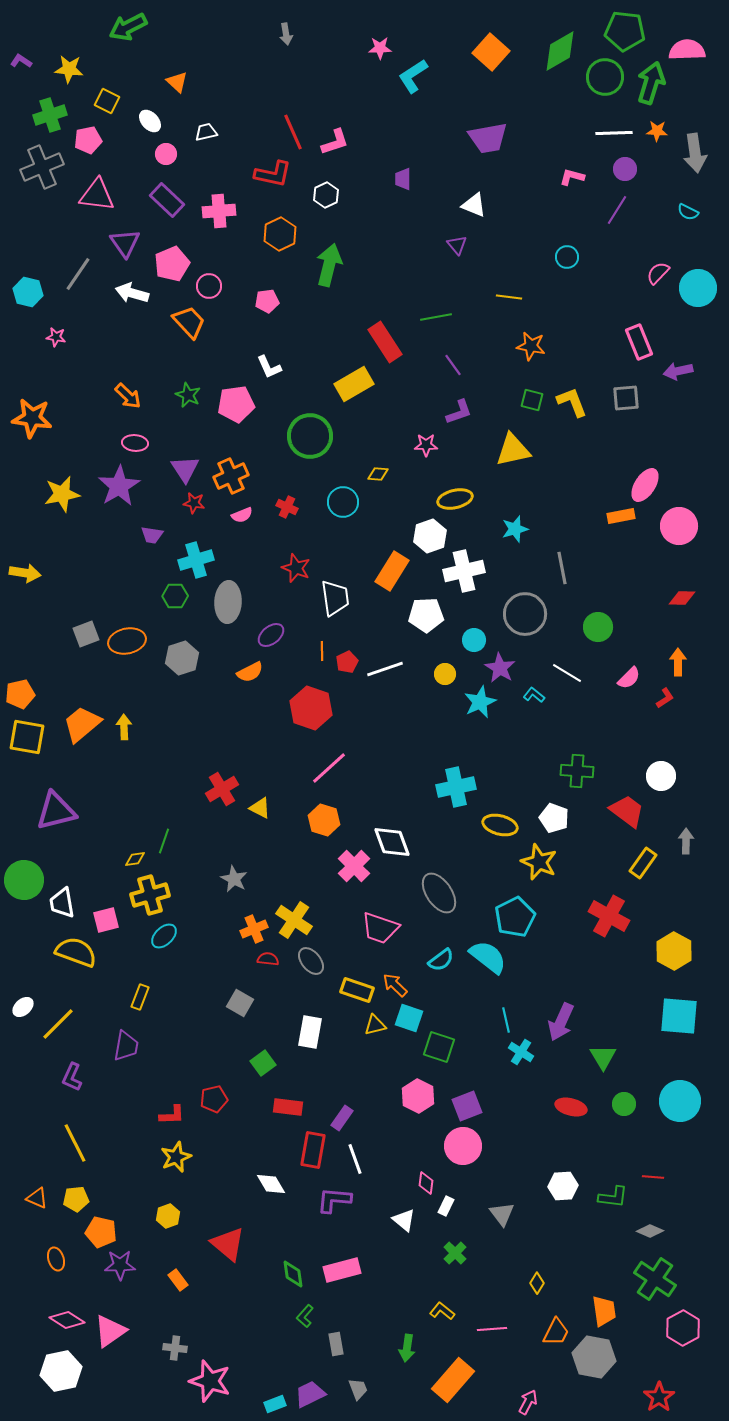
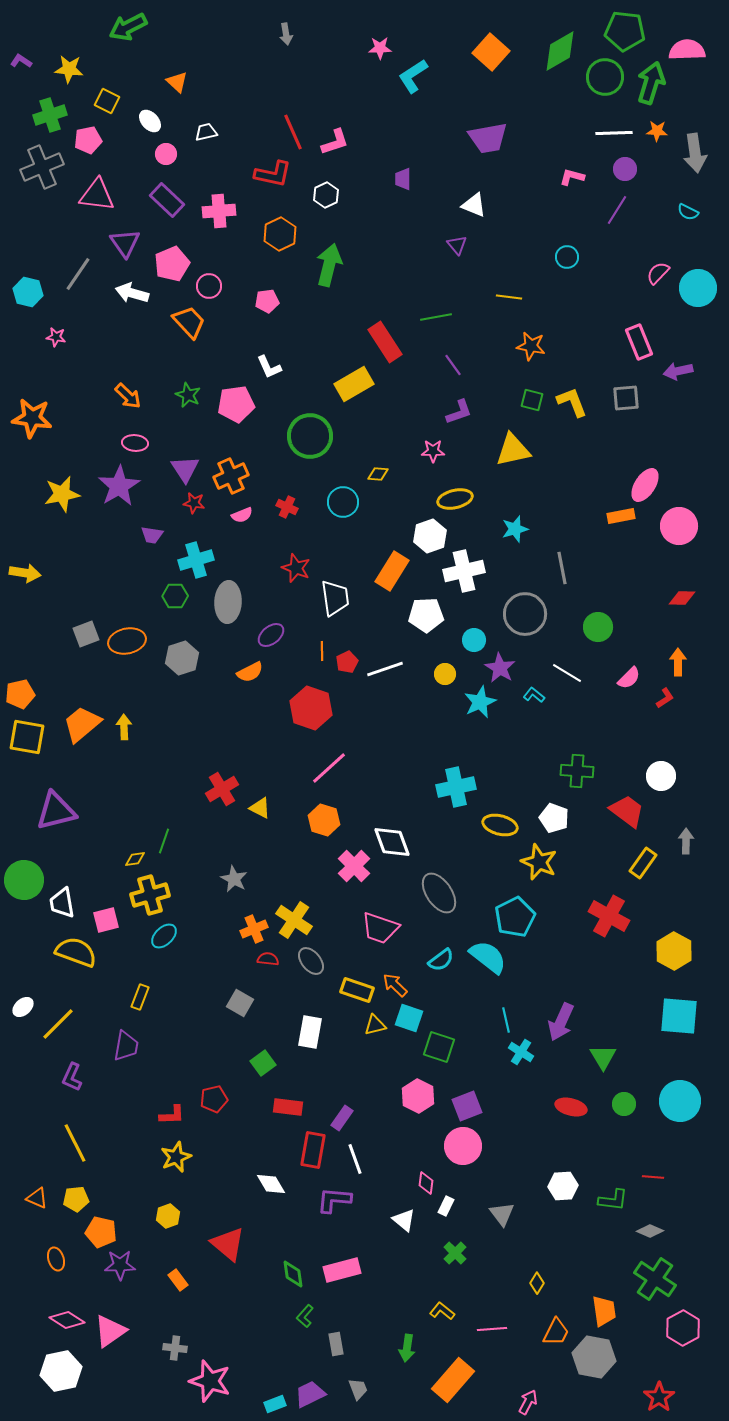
pink star at (426, 445): moved 7 px right, 6 px down
green L-shape at (613, 1197): moved 3 px down
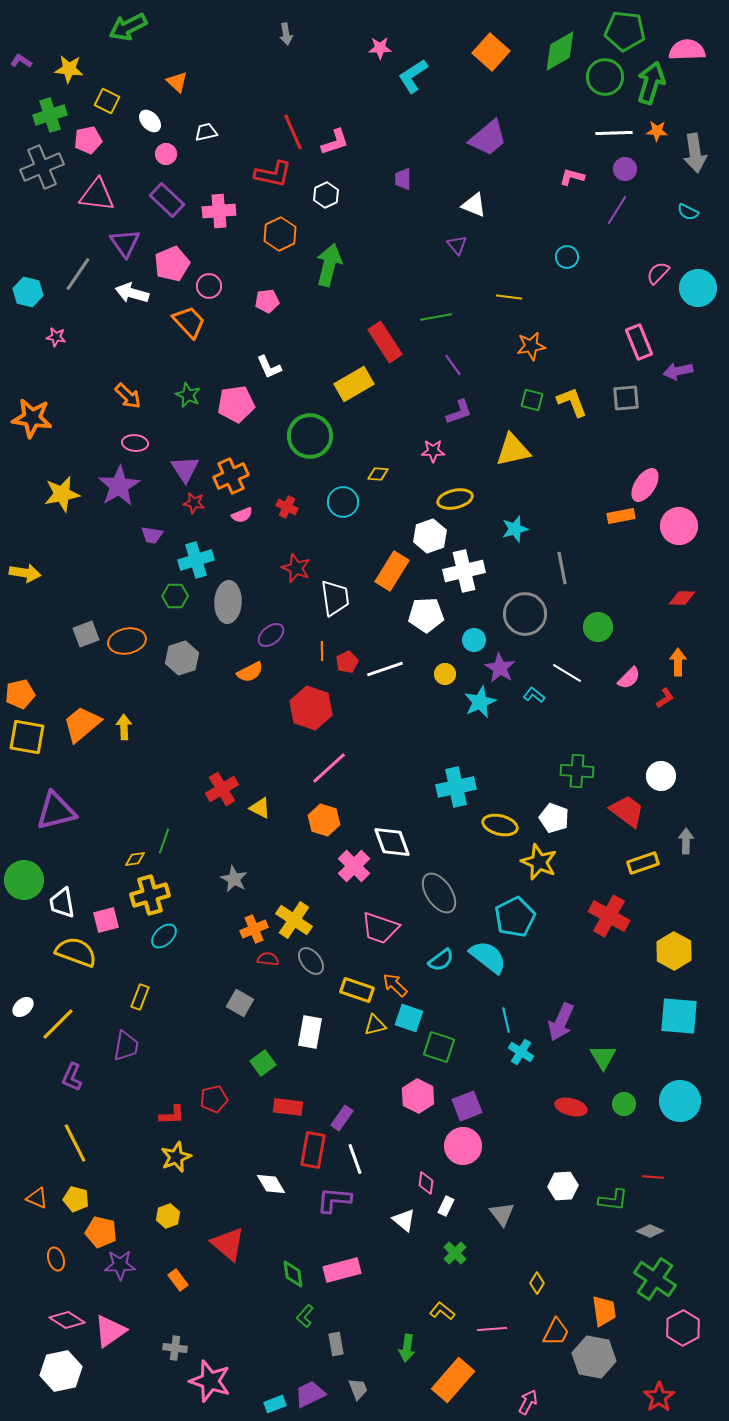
purple trapezoid at (488, 138): rotated 30 degrees counterclockwise
orange star at (531, 346): rotated 20 degrees counterclockwise
yellow rectangle at (643, 863): rotated 36 degrees clockwise
yellow pentagon at (76, 1199): rotated 20 degrees clockwise
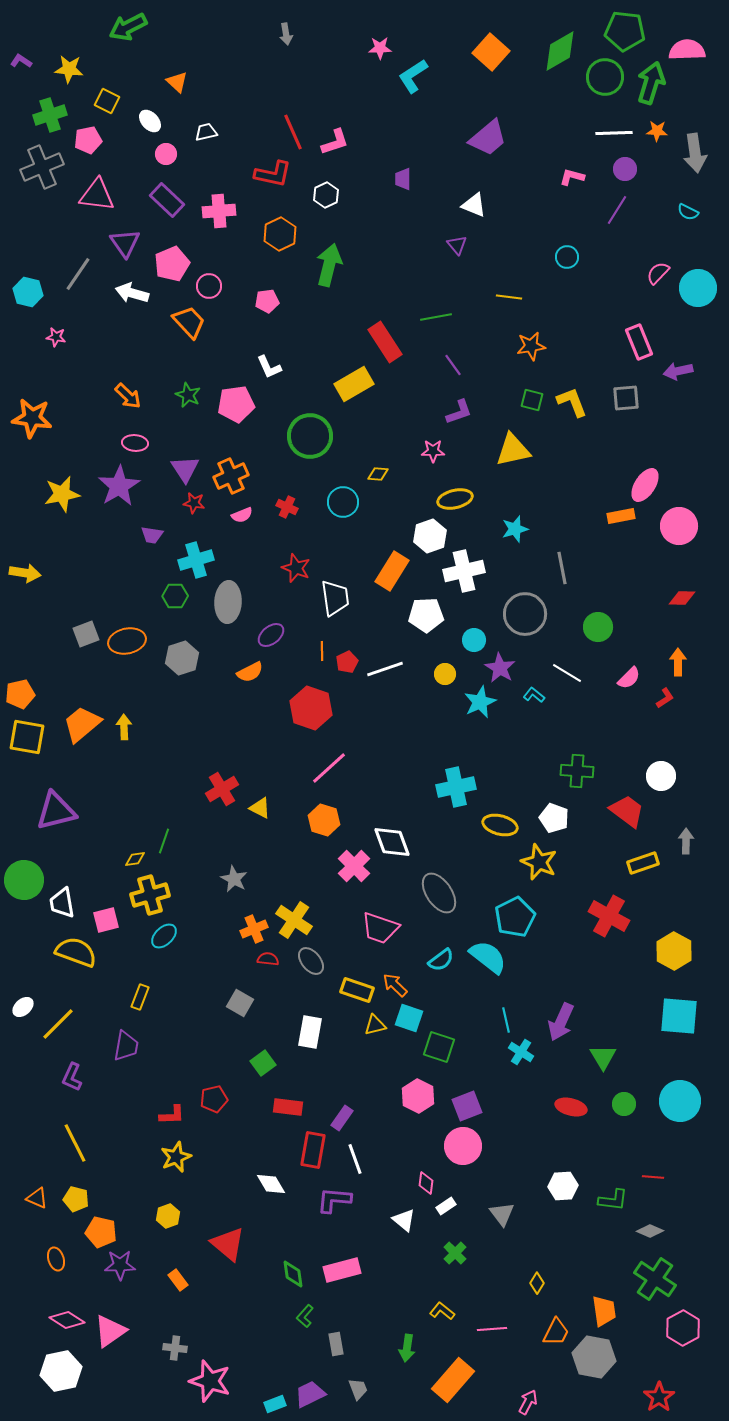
white rectangle at (446, 1206): rotated 30 degrees clockwise
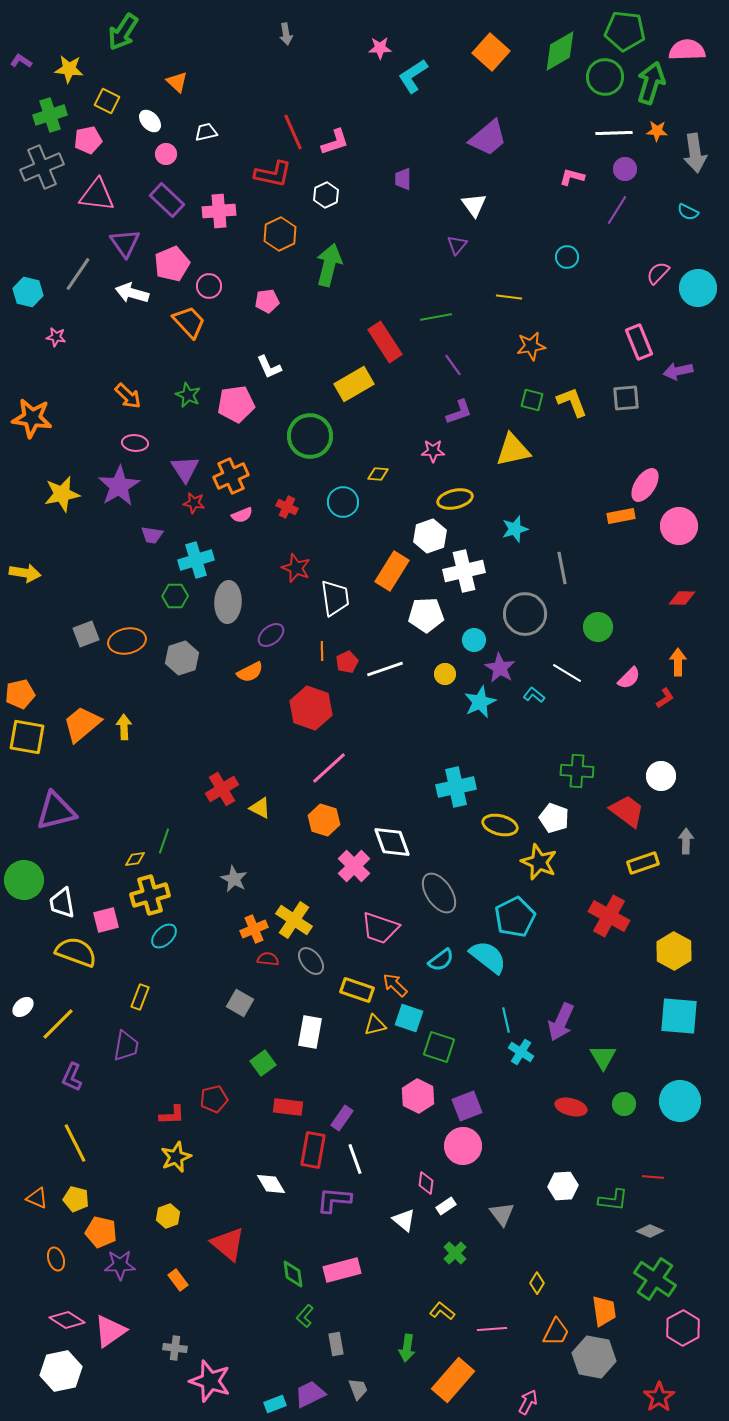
green arrow at (128, 27): moved 5 px left, 5 px down; rotated 30 degrees counterclockwise
white triangle at (474, 205): rotated 32 degrees clockwise
purple triangle at (457, 245): rotated 20 degrees clockwise
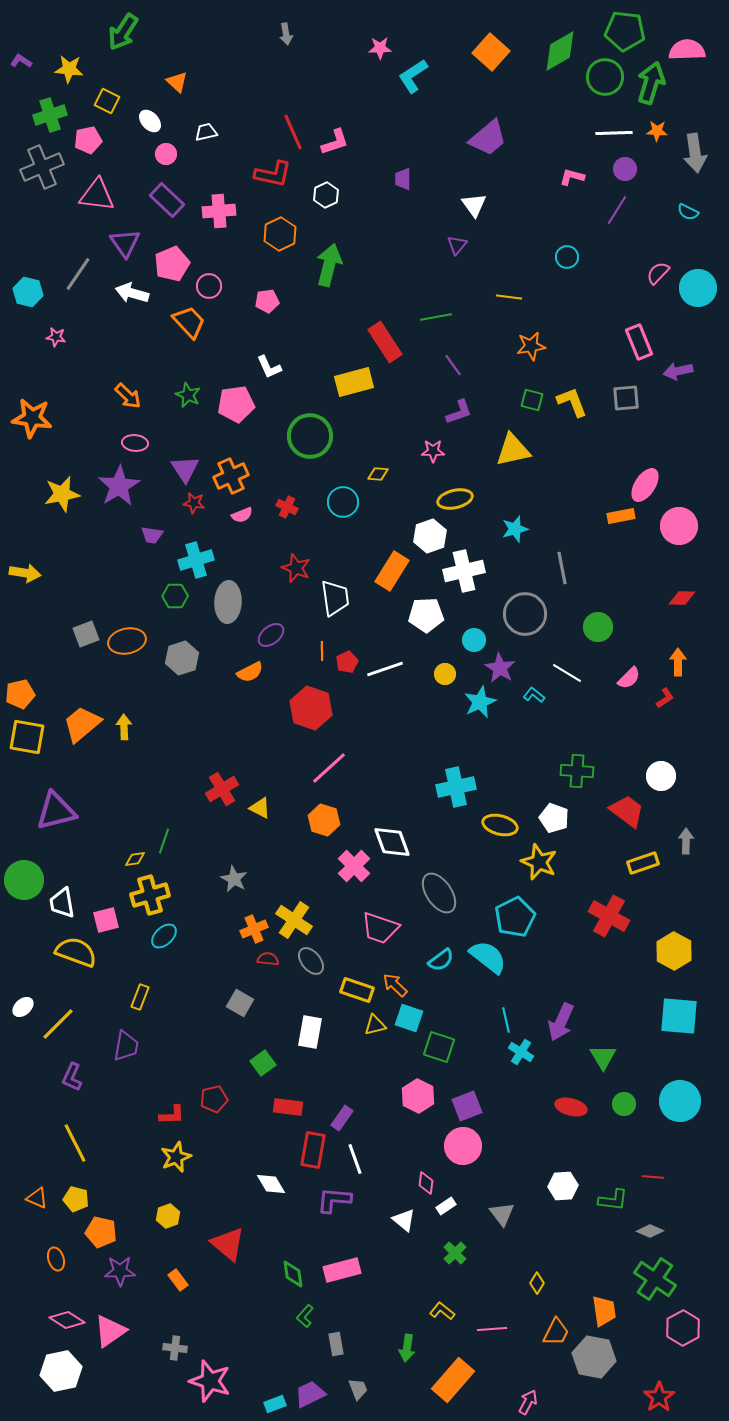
yellow rectangle at (354, 384): moved 2 px up; rotated 15 degrees clockwise
purple star at (120, 1265): moved 6 px down
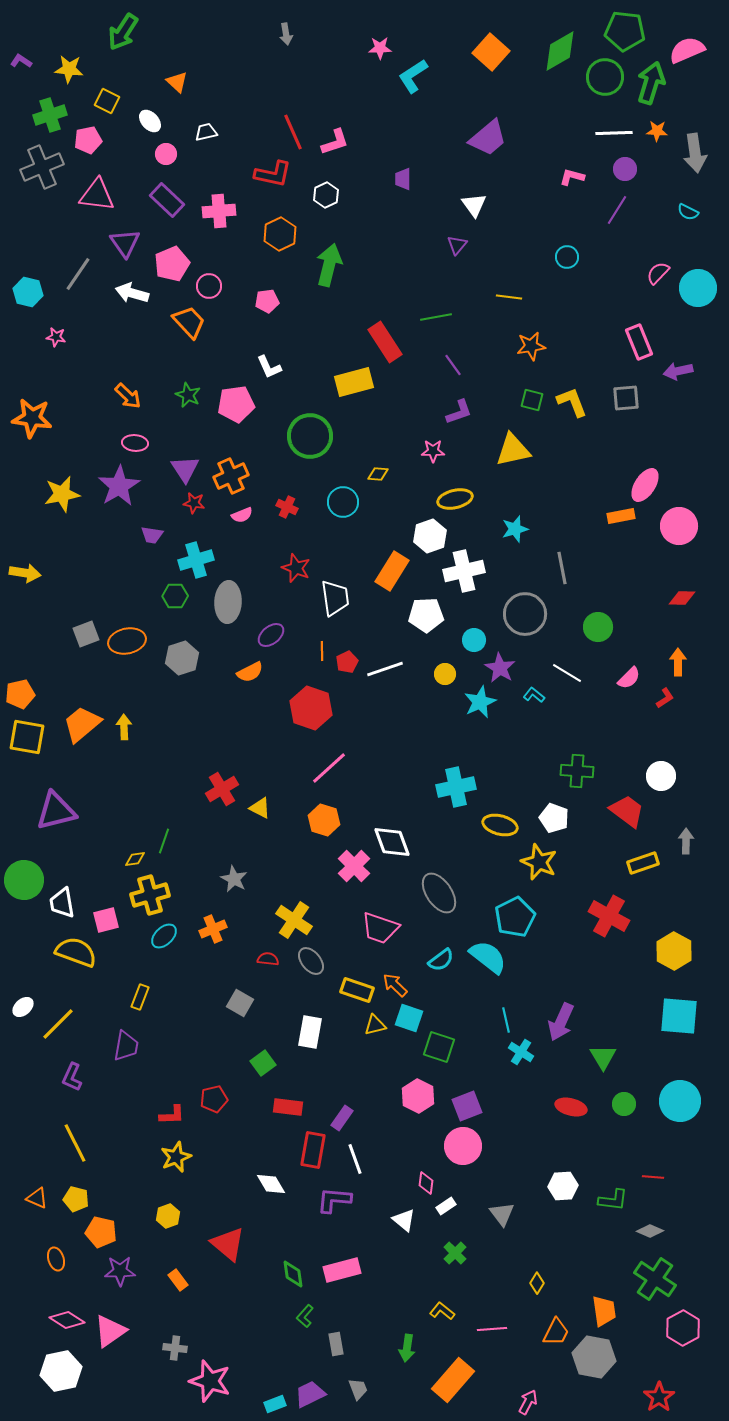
pink semicircle at (687, 50): rotated 21 degrees counterclockwise
orange cross at (254, 929): moved 41 px left
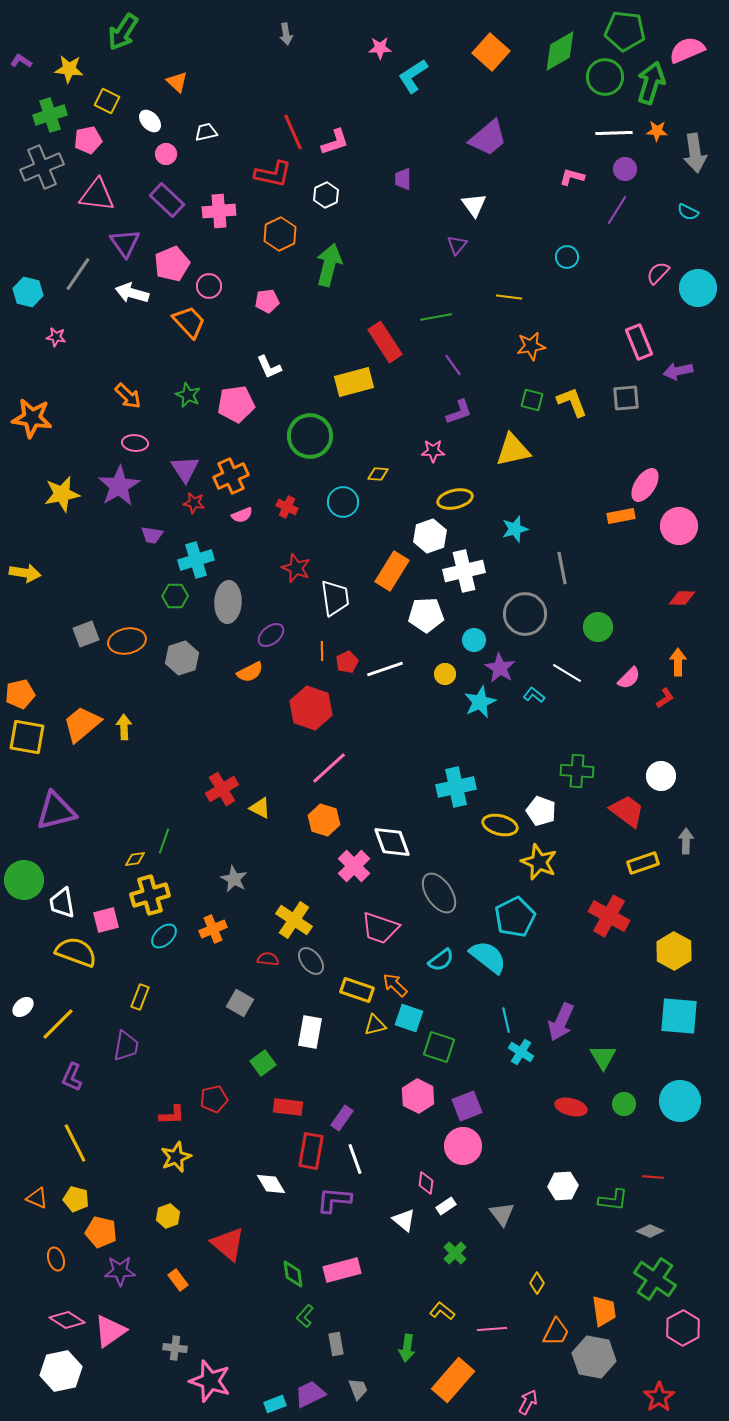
white pentagon at (554, 818): moved 13 px left, 7 px up
red rectangle at (313, 1150): moved 2 px left, 1 px down
